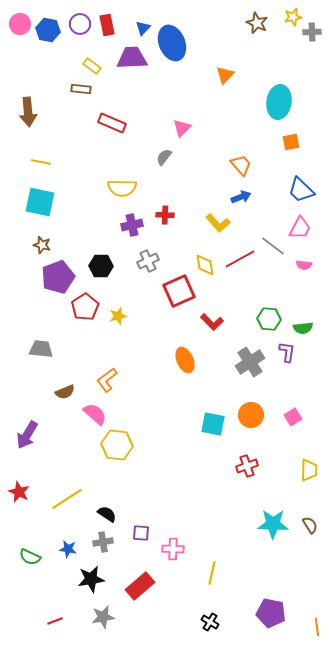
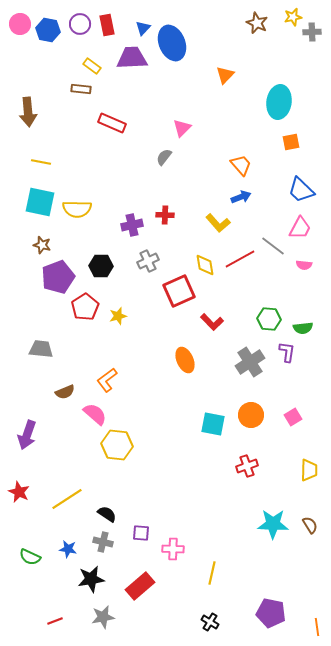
yellow semicircle at (122, 188): moved 45 px left, 21 px down
purple arrow at (27, 435): rotated 12 degrees counterclockwise
gray cross at (103, 542): rotated 24 degrees clockwise
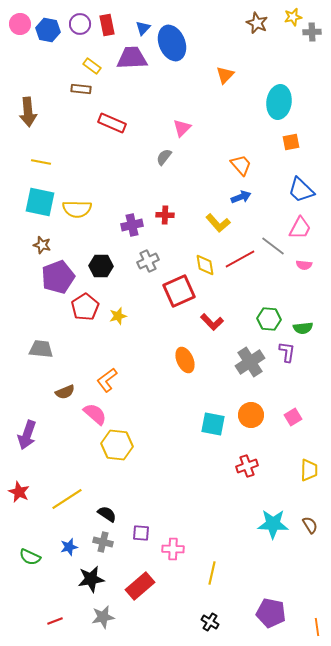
blue star at (68, 549): moved 1 px right, 2 px up; rotated 24 degrees counterclockwise
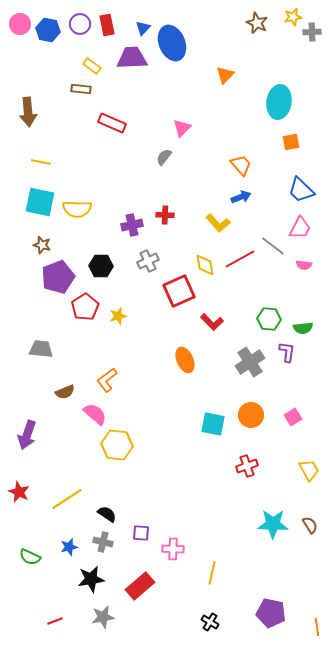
yellow trapezoid at (309, 470): rotated 30 degrees counterclockwise
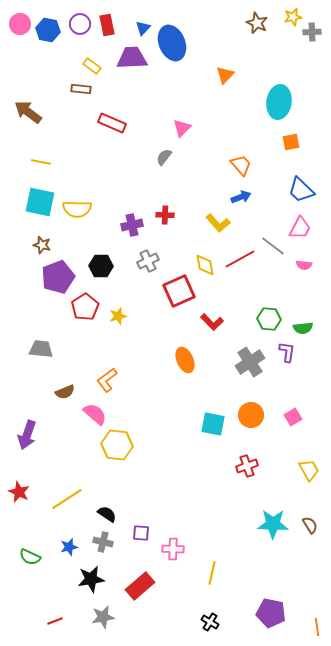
brown arrow at (28, 112): rotated 132 degrees clockwise
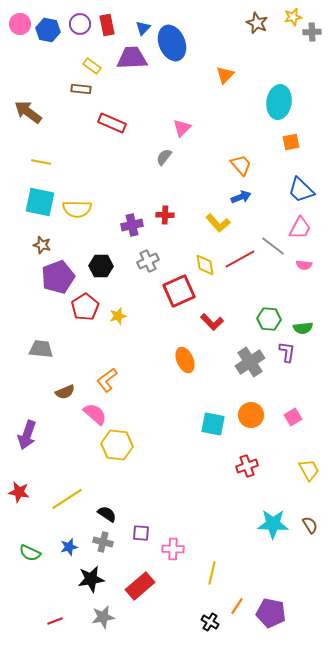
red star at (19, 492): rotated 15 degrees counterclockwise
green semicircle at (30, 557): moved 4 px up
orange line at (317, 627): moved 80 px left, 21 px up; rotated 42 degrees clockwise
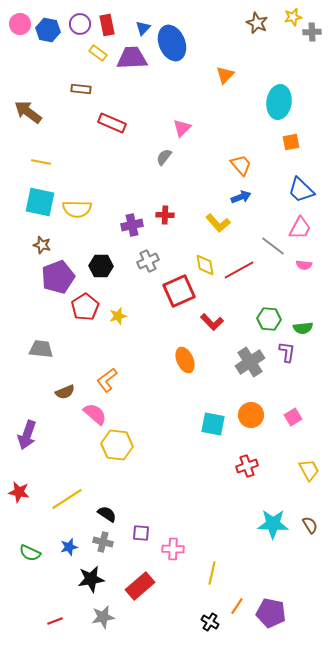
yellow rectangle at (92, 66): moved 6 px right, 13 px up
red line at (240, 259): moved 1 px left, 11 px down
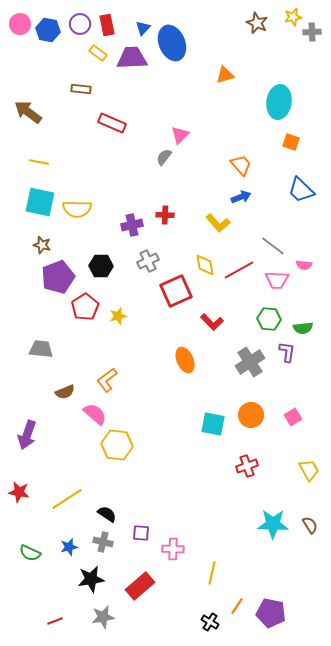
orange triangle at (225, 75): rotated 30 degrees clockwise
pink triangle at (182, 128): moved 2 px left, 7 px down
orange square at (291, 142): rotated 30 degrees clockwise
yellow line at (41, 162): moved 2 px left
pink trapezoid at (300, 228): moved 23 px left, 52 px down; rotated 65 degrees clockwise
red square at (179, 291): moved 3 px left
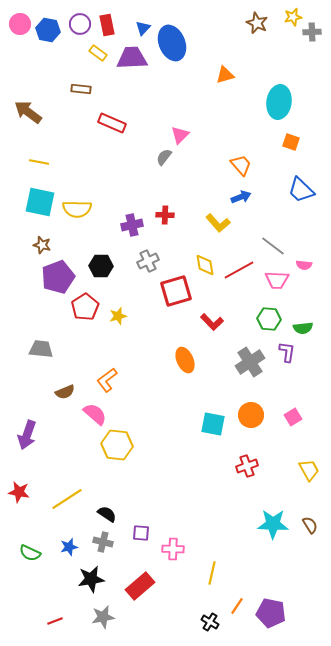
red square at (176, 291): rotated 8 degrees clockwise
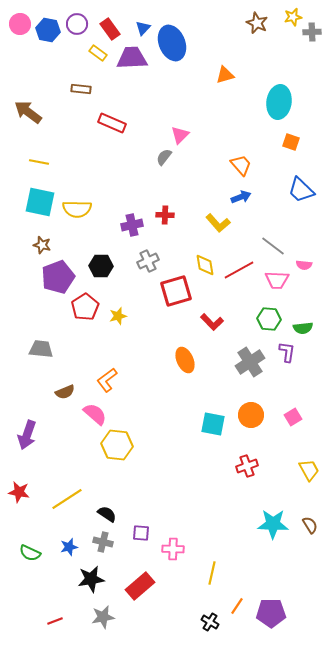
purple circle at (80, 24): moved 3 px left
red rectangle at (107, 25): moved 3 px right, 4 px down; rotated 25 degrees counterclockwise
purple pentagon at (271, 613): rotated 12 degrees counterclockwise
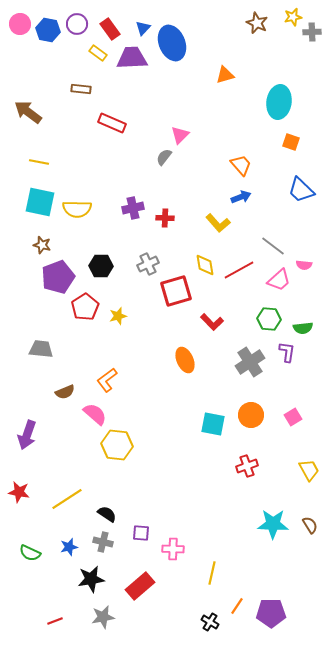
red cross at (165, 215): moved 3 px down
purple cross at (132, 225): moved 1 px right, 17 px up
gray cross at (148, 261): moved 3 px down
pink trapezoid at (277, 280): moved 2 px right; rotated 45 degrees counterclockwise
